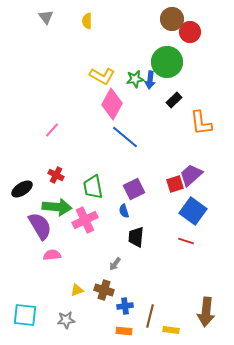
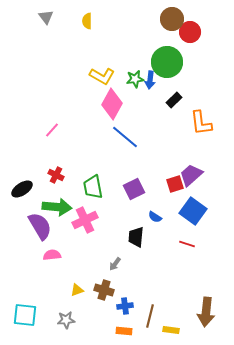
blue semicircle: moved 31 px right, 6 px down; rotated 40 degrees counterclockwise
red line: moved 1 px right, 3 px down
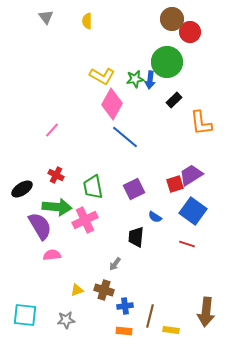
purple trapezoid: rotated 10 degrees clockwise
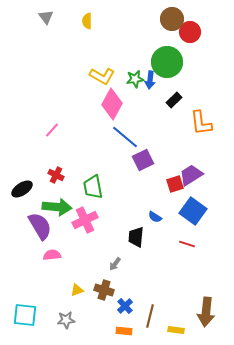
purple square: moved 9 px right, 29 px up
blue cross: rotated 35 degrees counterclockwise
yellow rectangle: moved 5 px right
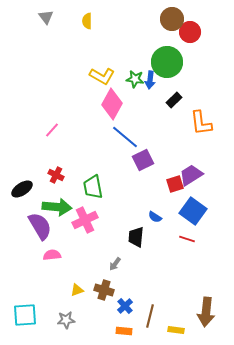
green star: rotated 18 degrees clockwise
red line: moved 5 px up
cyan square: rotated 10 degrees counterclockwise
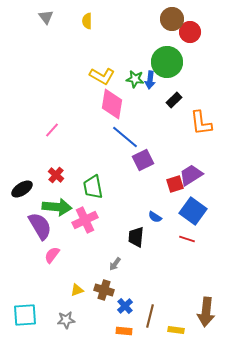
pink diamond: rotated 20 degrees counterclockwise
red cross: rotated 14 degrees clockwise
pink semicircle: rotated 48 degrees counterclockwise
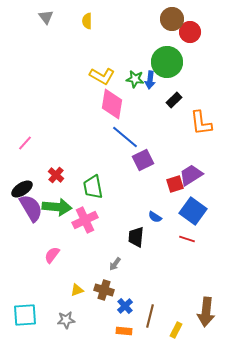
pink line: moved 27 px left, 13 px down
purple semicircle: moved 9 px left, 18 px up
yellow rectangle: rotated 70 degrees counterclockwise
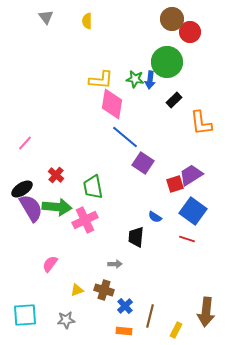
yellow L-shape: moved 1 px left, 4 px down; rotated 25 degrees counterclockwise
purple square: moved 3 px down; rotated 30 degrees counterclockwise
pink semicircle: moved 2 px left, 9 px down
gray arrow: rotated 128 degrees counterclockwise
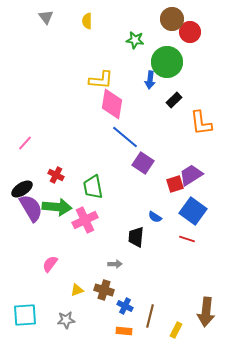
green star: moved 39 px up
red cross: rotated 14 degrees counterclockwise
blue cross: rotated 21 degrees counterclockwise
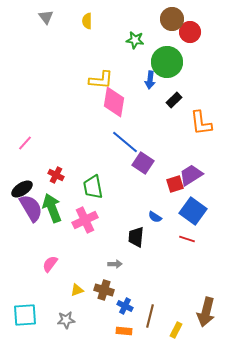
pink diamond: moved 2 px right, 2 px up
blue line: moved 5 px down
green arrow: moved 5 px left, 1 px down; rotated 116 degrees counterclockwise
brown arrow: rotated 8 degrees clockwise
